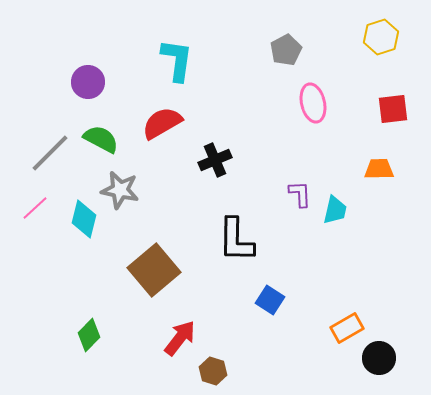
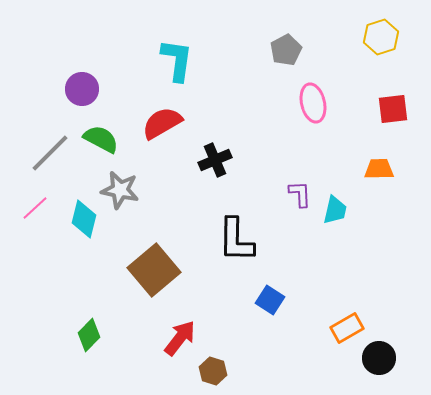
purple circle: moved 6 px left, 7 px down
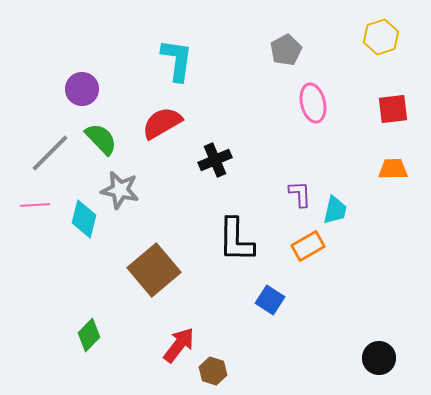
green semicircle: rotated 18 degrees clockwise
orange trapezoid: moved 14 px right
pink line: moved 3 px up; rotated 40 degrees clockwise
orange rectangle: moved 39 px left, 82 px up
red arrow: moved 1 px left, 7 px down
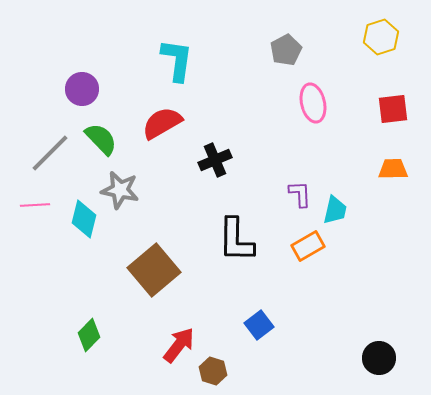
blue square: moved 11 px left, 25 px down; rotated 20 degrees clockwise
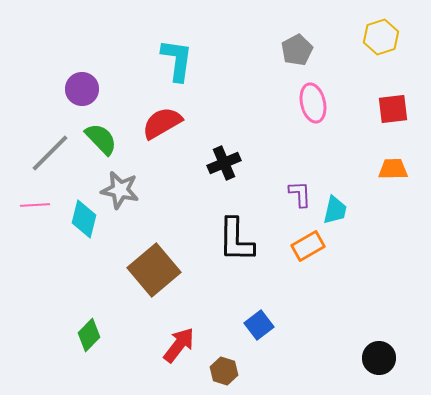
gray pentagon: moved 11 px right
black cross: moved 9 px right, 3 px down
brown hexagon: moved 11 px right
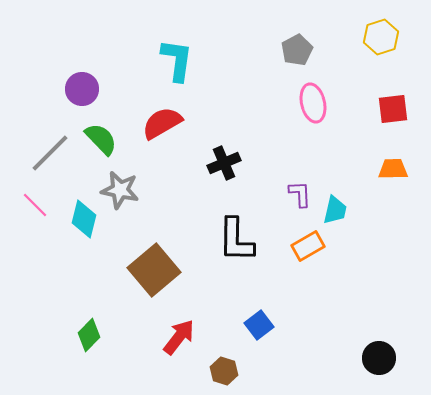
pink line: rotated 48 degrees clockwise
red arrow: moved 8 px up
